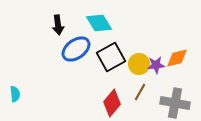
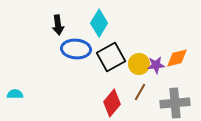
cyan diamond: rotated 64 degrees clockwise
blue ellipse: rotated 40 degrees clockwise
cyan semicircle: rotated 84 degrees counterclockwise
gray cross: rotated 16 degrees counterclockwise
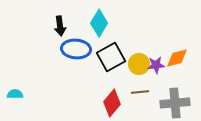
black arrow: moved 2 px right, 1 px down
brown line: rotated 54 degrees clockwise
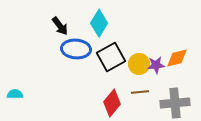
black arrow: rotated 30 degrees counterclockwise
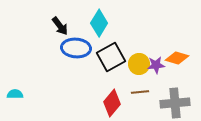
blue ellipse: moved 1 px up
orange diamond: rotated 30 degrees clockwise
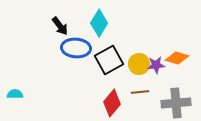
black square: moved 2 px left, 3 px down
gray cross: moved 1 px right
